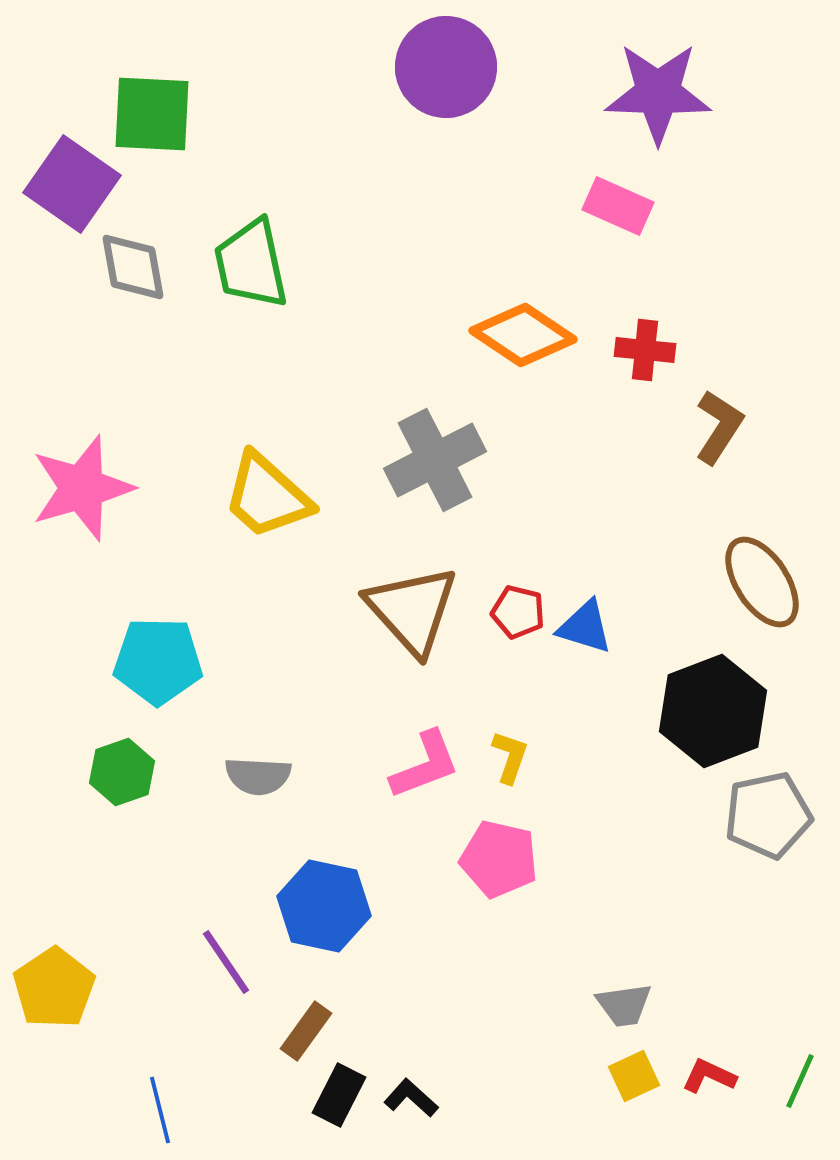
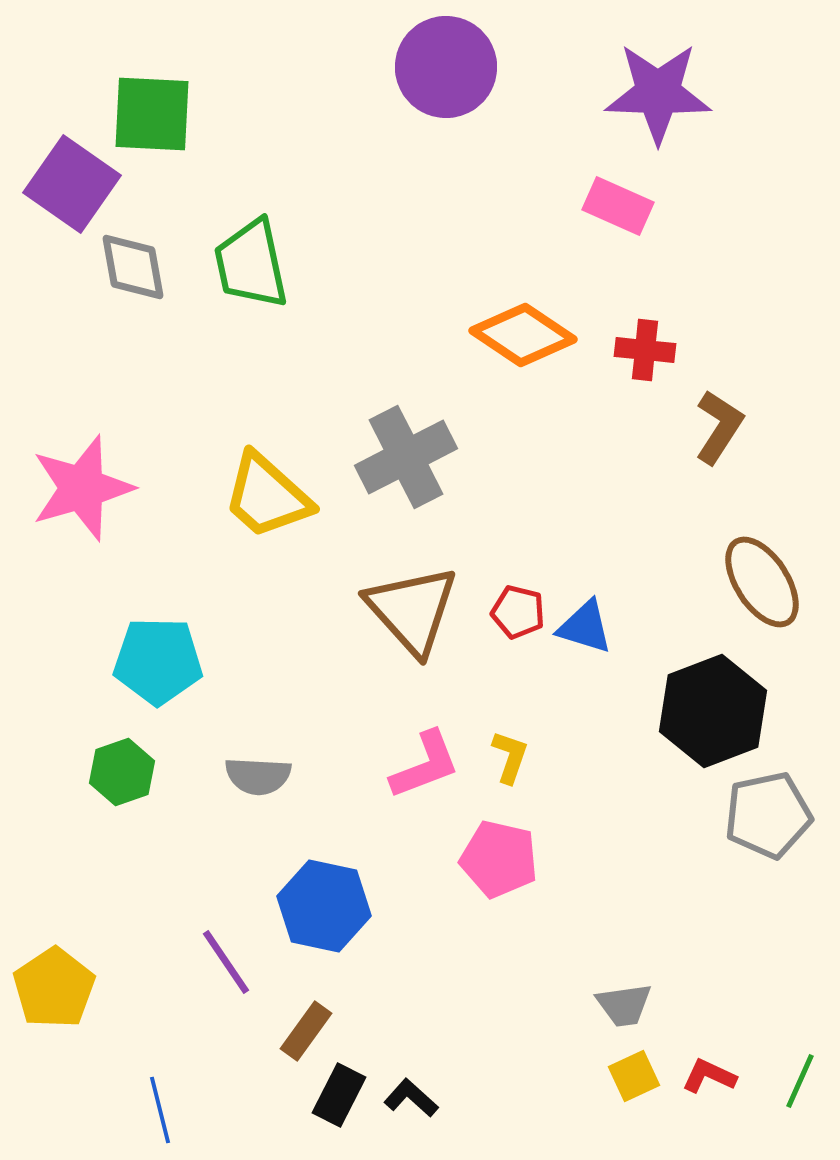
gray cross: moved 29 px left, 3 px up
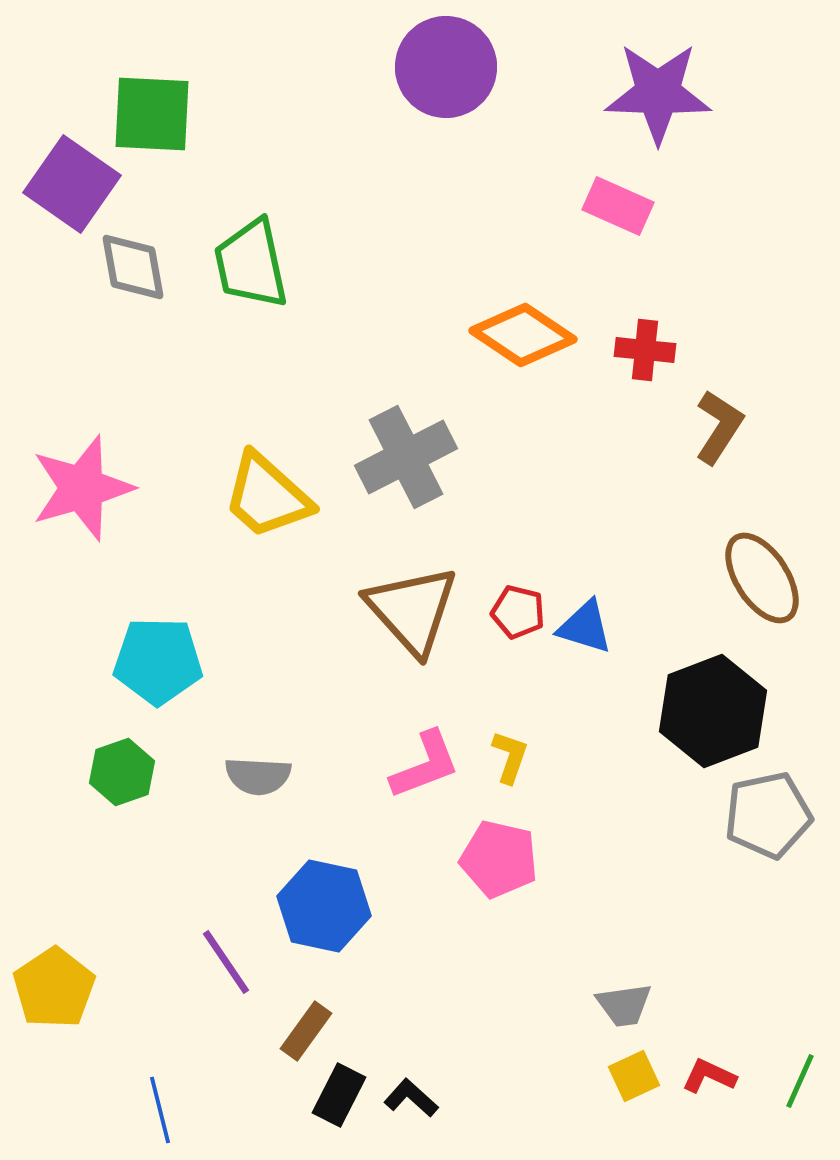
brown ellipse: moved 4 px up
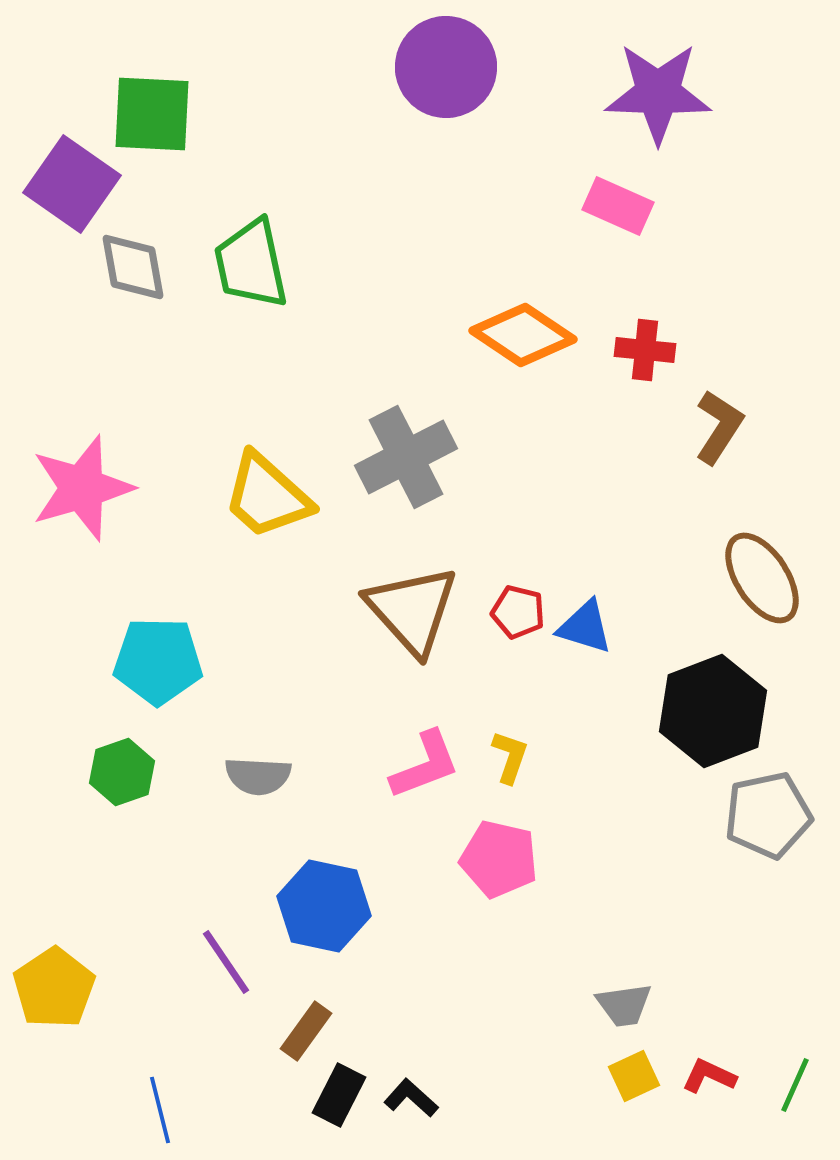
green line: moved 5 px left, 4 px down
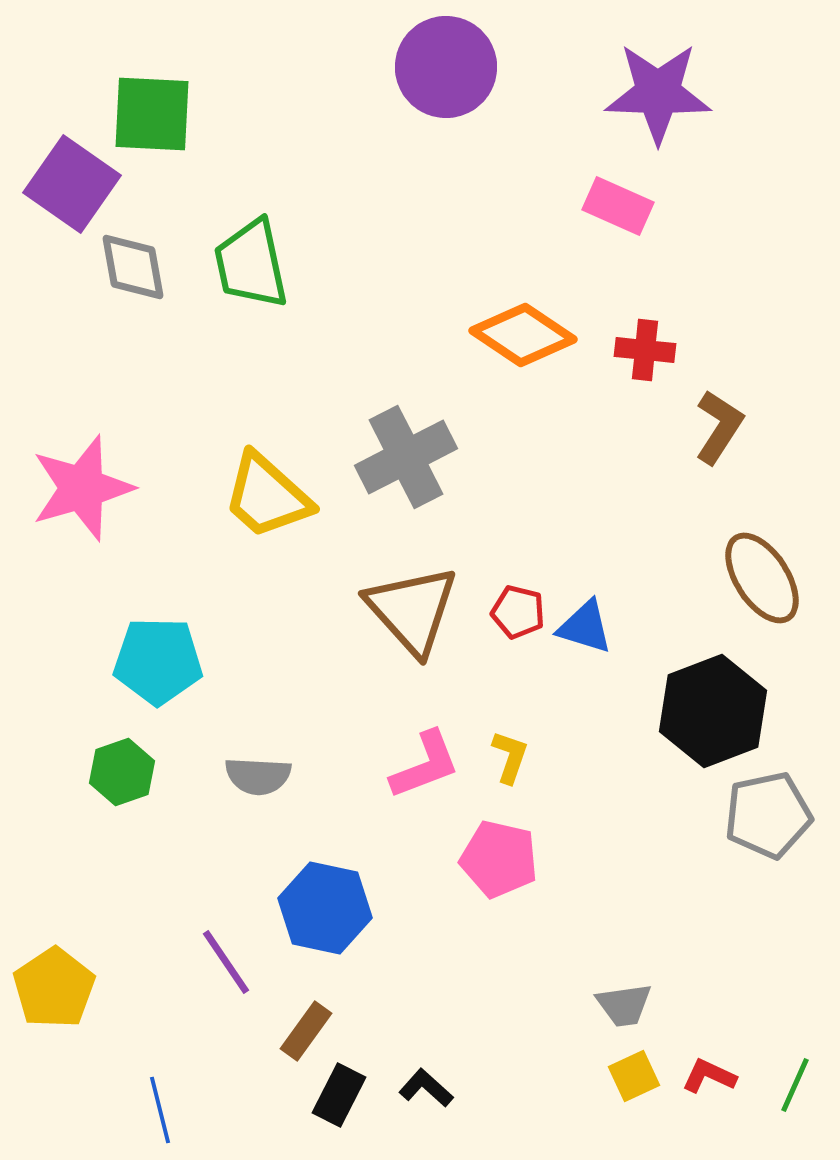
blue hexagon: moved 1 px right, 2 px down
black L-shape: moved 15 px right, 10 px up
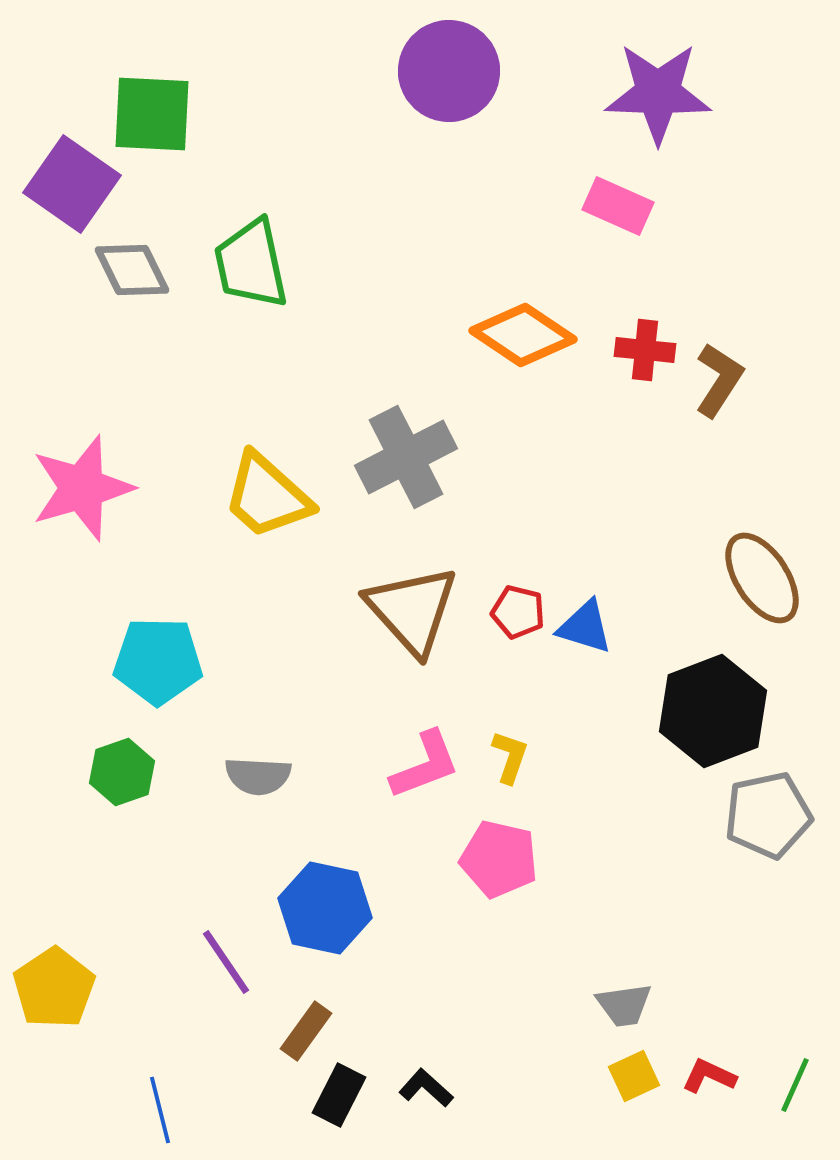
purple circle: moved 3 px right, 4 px down
gray diamond: moved 1 px left, 3 px down; rotated 16 degrees counterclockwise
brown L-shape: moved 47 px up
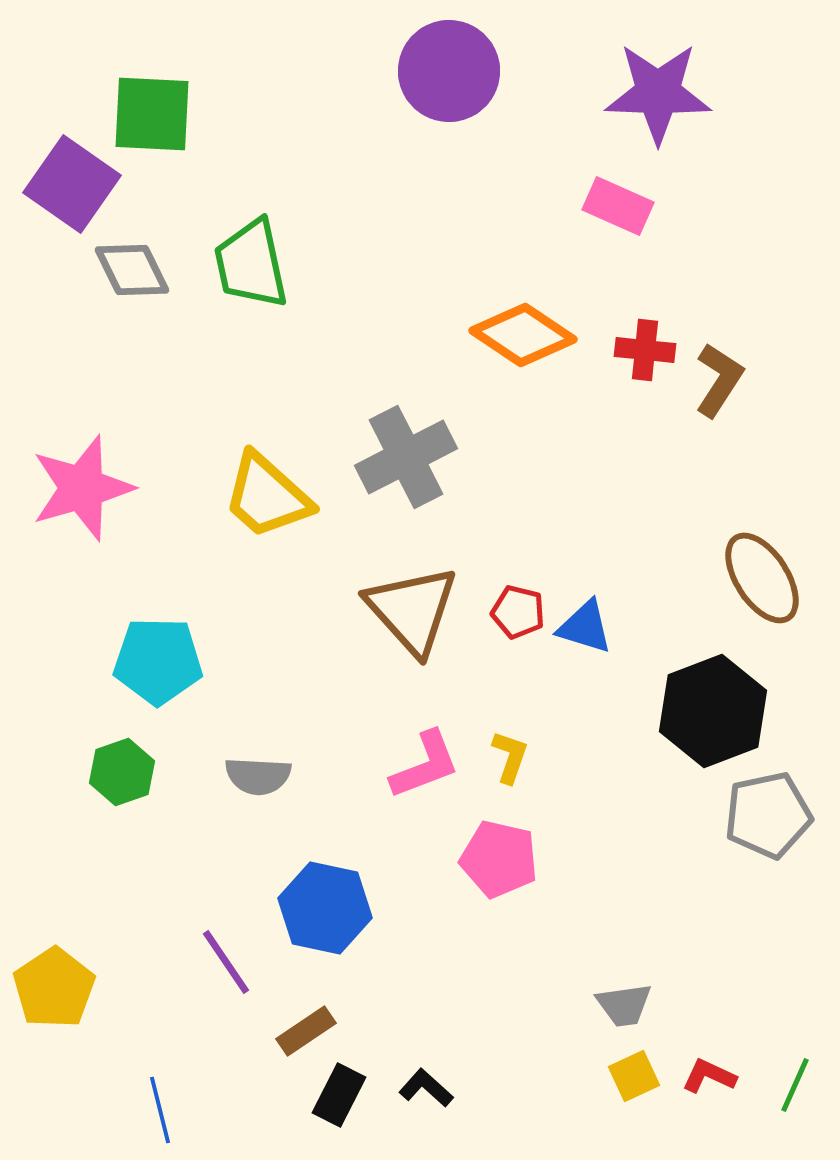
brown rectangle: rotated 20 degrees clockwise
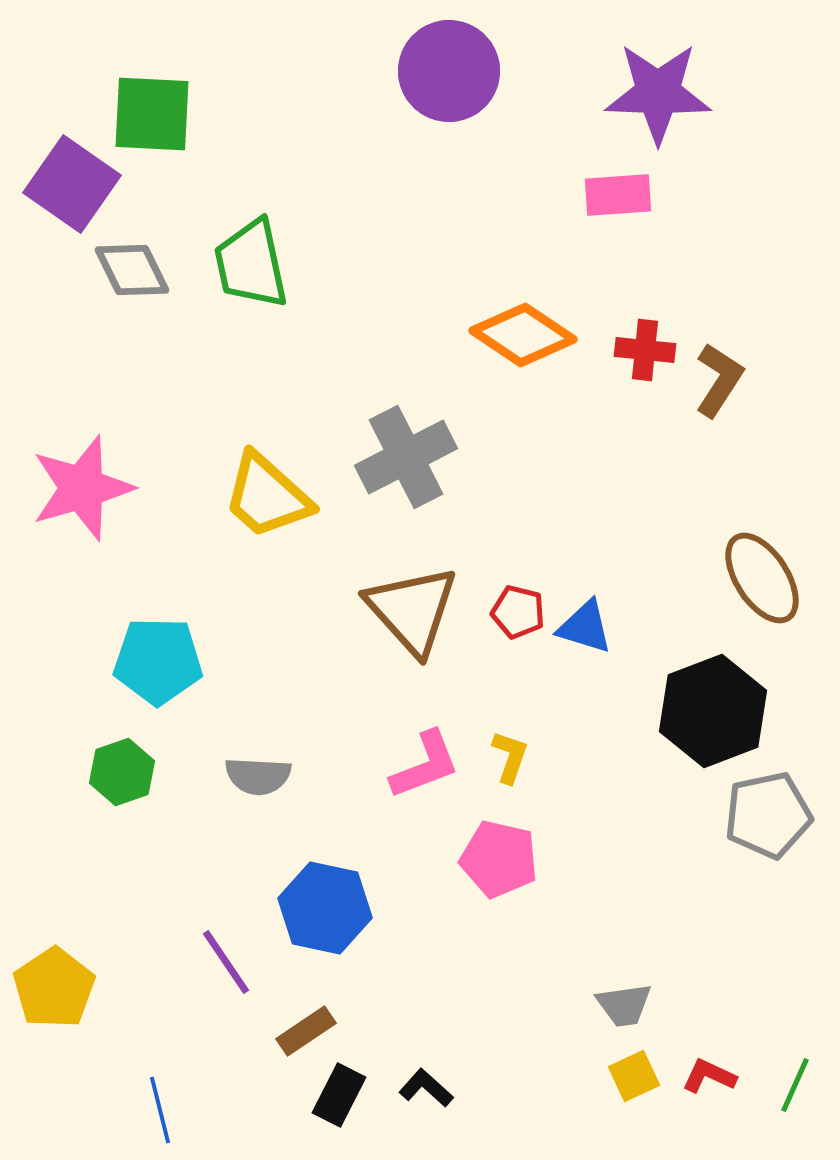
pink rectangle: moved 11 px up; rotated 28 degrees counterclockwise
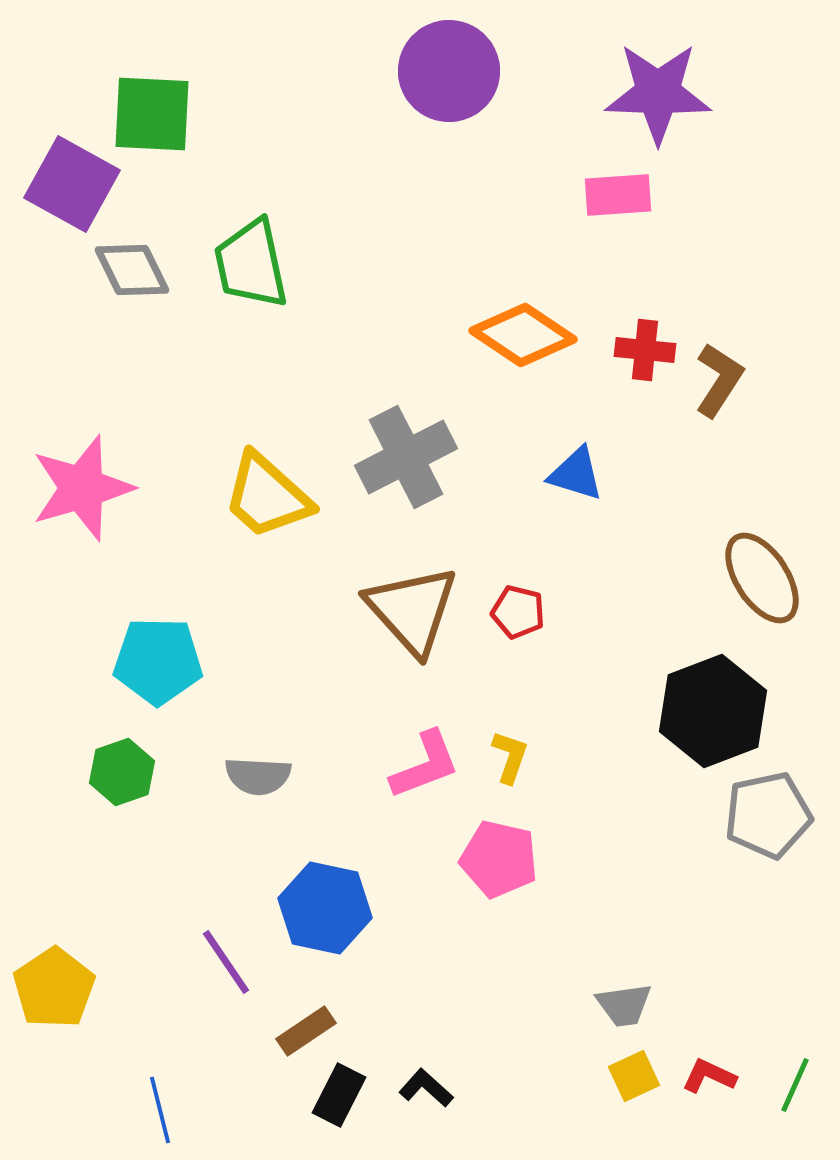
purple square: rotated 6 degrees counterclockwise
blue triangle: moved 9 px left, 153 px up
